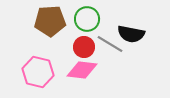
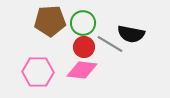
green circle: moved 4 px left, 4 px down
pink hexagon: rotated 12 degrees counterclockwise
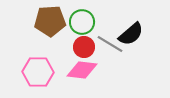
green circle: moved 1 px left, 1 px up
black semicircle: rotated 52 degrees counterclockwise
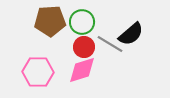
pink diamond: rotated 24 degrees counterclockwise
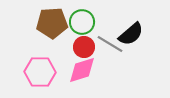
brown pentagon: moved 2 px right, 2 px down
pink hexagon: moved 2 px right
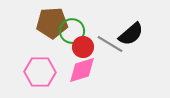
green circle: moved 10 px left, 9 px down
red circle: moved 1 px left
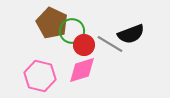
brown pentagon: rotated 28 degrees clockwise
black semicircle: rotated 20 degrees clockwise
red circle: moved 1 px right, 2 px up
pink hexagon: moved 4 px down; rotated 12 degrees clockwise
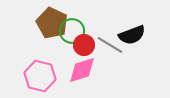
black semicircle: moved 1 px right, 1 px down
gray line: moved 1 px down
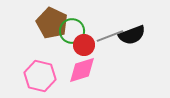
gray line: moved 9 px up; rotated 52 degrees counterclockwise
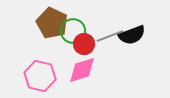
green circle: moved 1 px right
red circle: moved 1 px up
